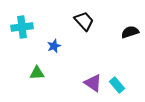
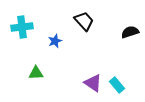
blue star: moved 1 px right, 5 px up
green triangle: moved 1 px left
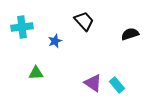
black semicircle: moved 2 px down
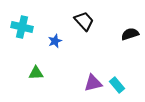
cyan cross: rotated 20 degrees clockwise
purple triangle: rotated 48 degrees counterclockwise
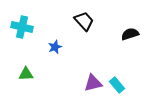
blue star: moved 6 px down
green triangle: moved 10 px left, 1 px down
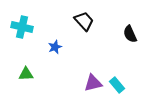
black semicircle: rotated 96 degrees counterclockwise
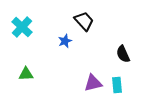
cyan cross: rotated 30 degrees clockwise
black semicircle: moved 7 px left, 20 px down
blue star: moved 10 px right, 6 px up
cyan rectangle: rotated 35 degrees clockwise
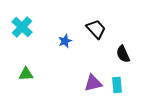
black trapezoid: moved 12 px right, 8 px down
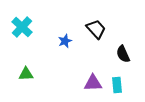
purple triangle: rotated 12 degrees clockwise
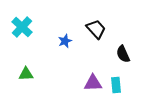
cyan rectangle: moved 1 px left
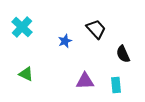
green triangle: rotated 28 degrees clockwise
purple triangle: moved 8 px left, 2 px up
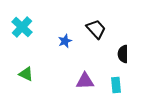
black semicircle: rotated 24 degrees clockwise
